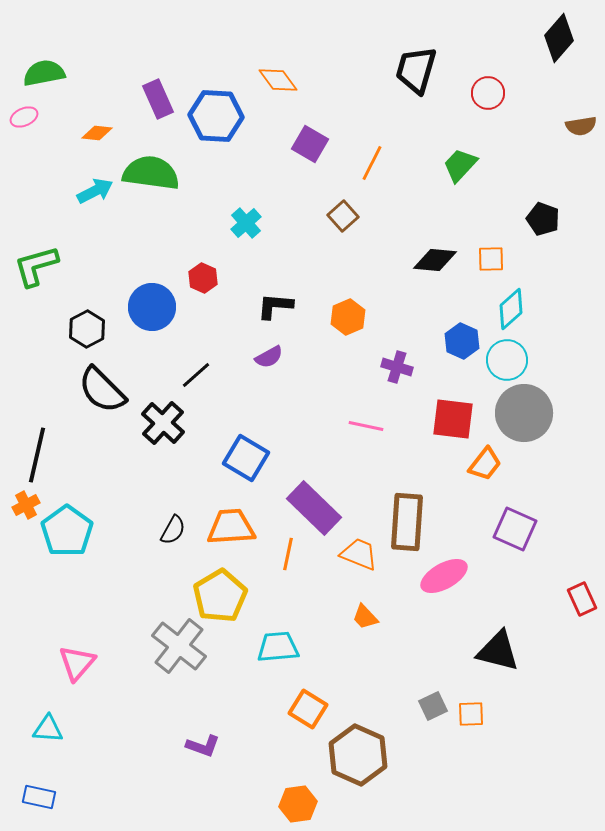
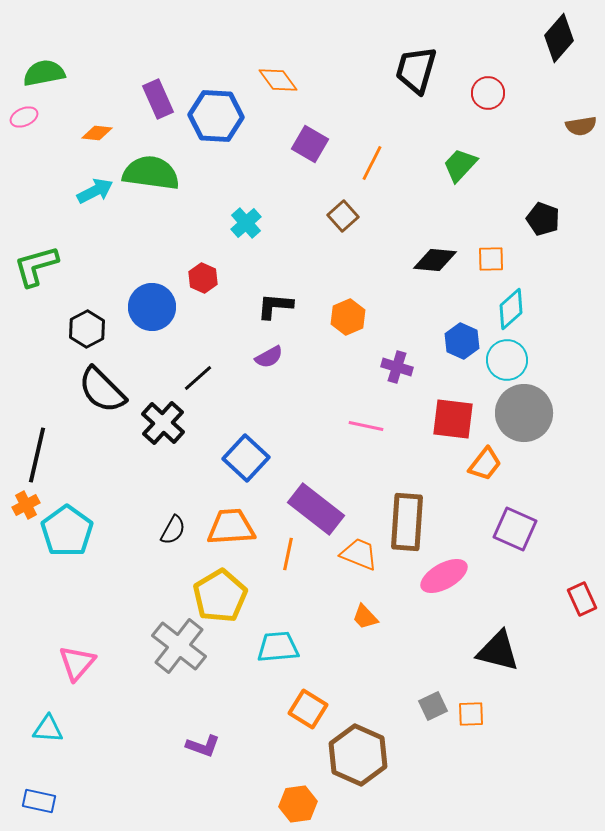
black line at (196, 375): moved 2 px right, 3 px down
blue square at (246, 458): rotated 12 degrees clockwise
purple rectangle at (314, 508): moved 2 px right, 1 px down; rotated 6 degrees counterclockwise
blue rectangle at (39, 797): moved 4 px down
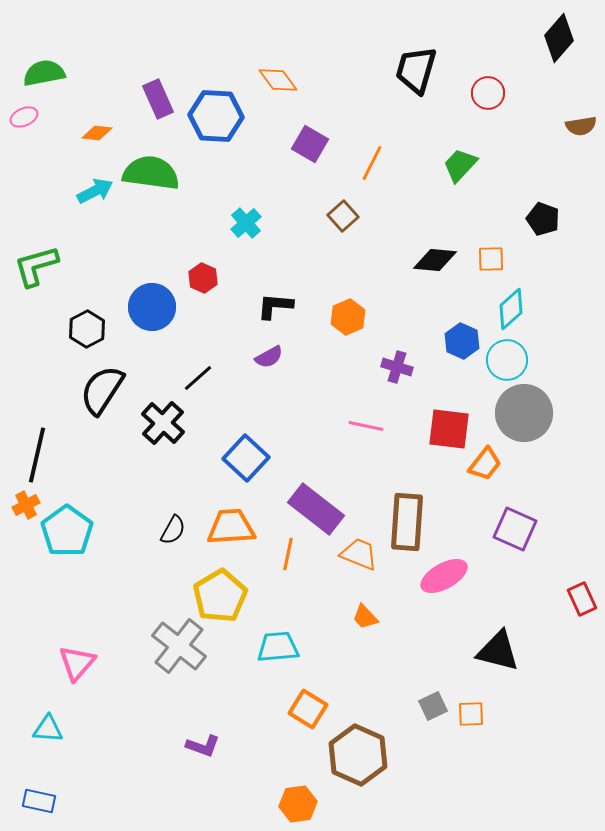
black semicircle at (102, 390): rotated 78 degrees clockwise
red square at (453, 419): moved 4 px left, 10 px down
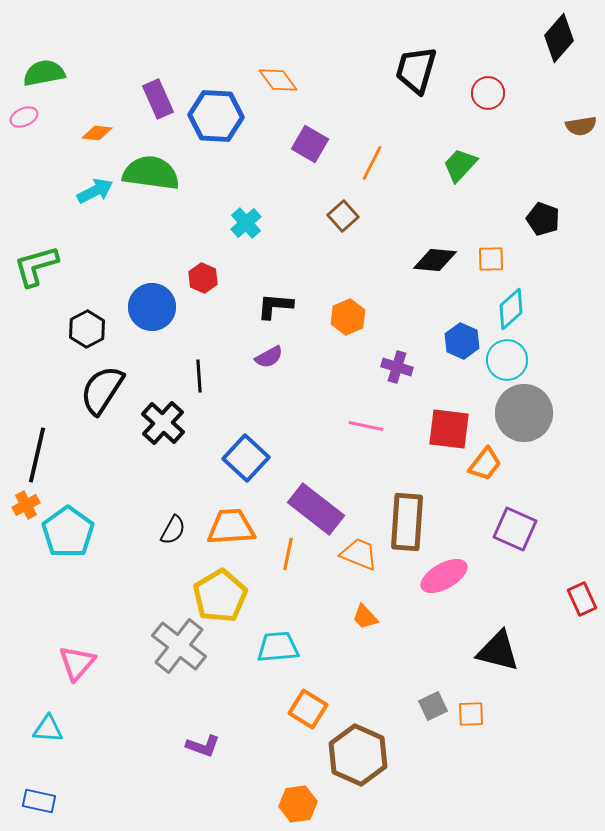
black line at (198, 378): moved 1 px right, 2 px up; rotated 52 degrees counterclockwise
cyan pentagon at (67, 531): moved 1 px right, 1 px down
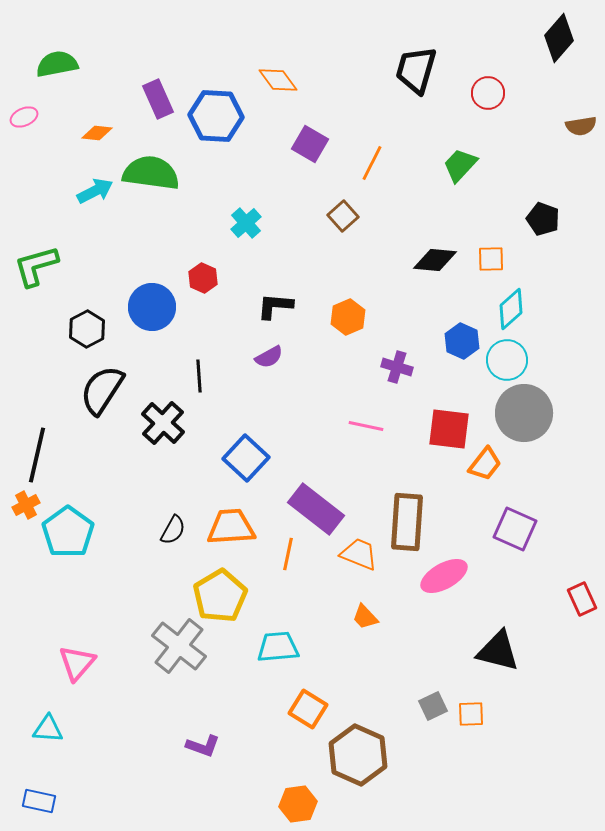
green semicircle at (44, 73): moved 13 px right, 9 px up
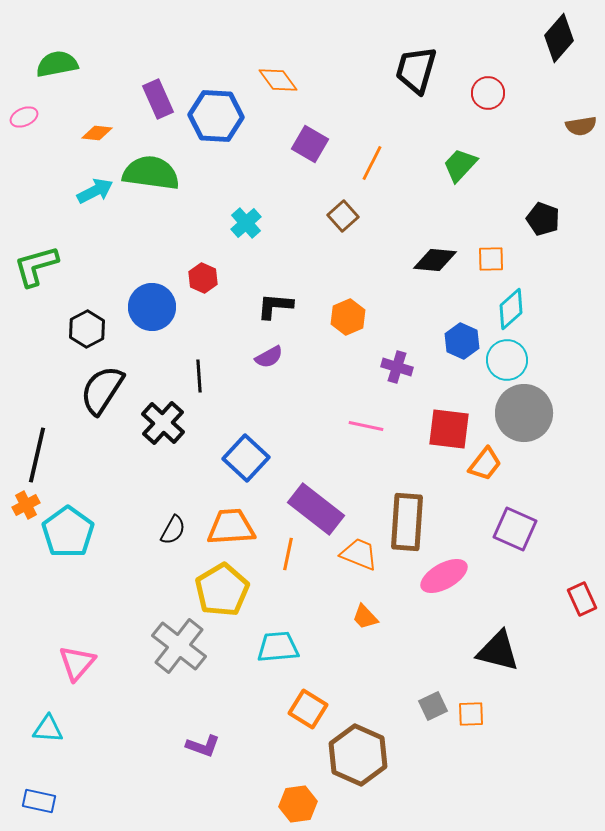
yellow pentagon at (220, 596): moved 2 px right, 6 px up
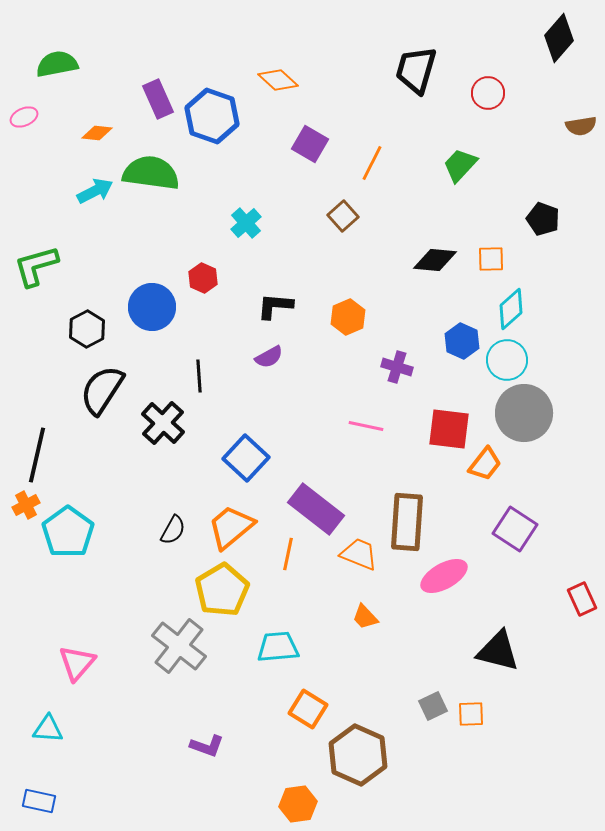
orange diamond at (278, 80): rotated 12 degrees counterclockwise
blue hexagon at (216, 116): moved 4 px left; rotated 16 degrees clockwise
orange trapezoid at (231, 527): rotated 36 degrees counterclockwise
purple square at (515, 529): rotated 9 degrees clockwise
purple L-shape at (203, 746): moved 4 px right
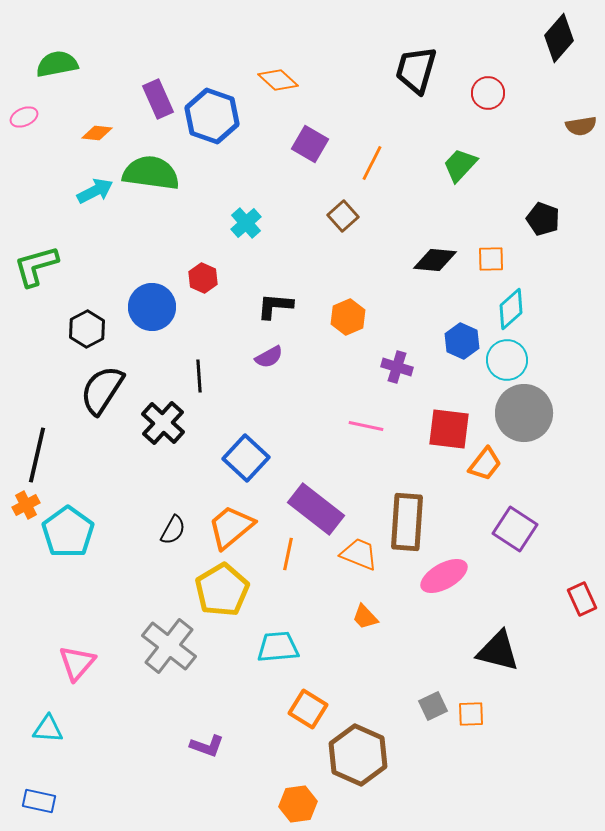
gray cross at (179, 646): moved 10 px left
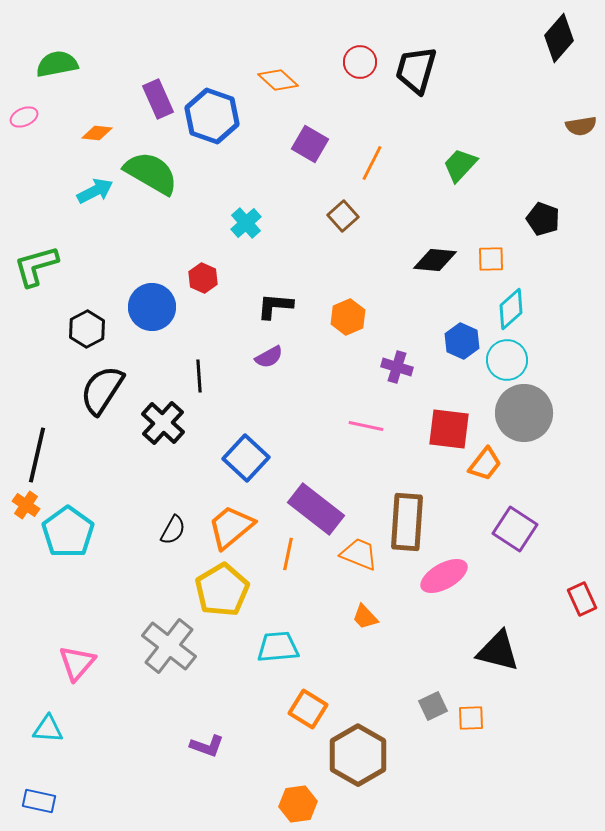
red circle at (488, 93): moved 128 px left, 31 px up
green semicircle at (151, 173): rotated 22 degrees clockwise
orange cross at (26, 505): rotated 28 degrees counterclockwise
orange square at (471, 714): moved 4 px down
brown hexagon at (358, 755): rotated 6 degrees clockwise
